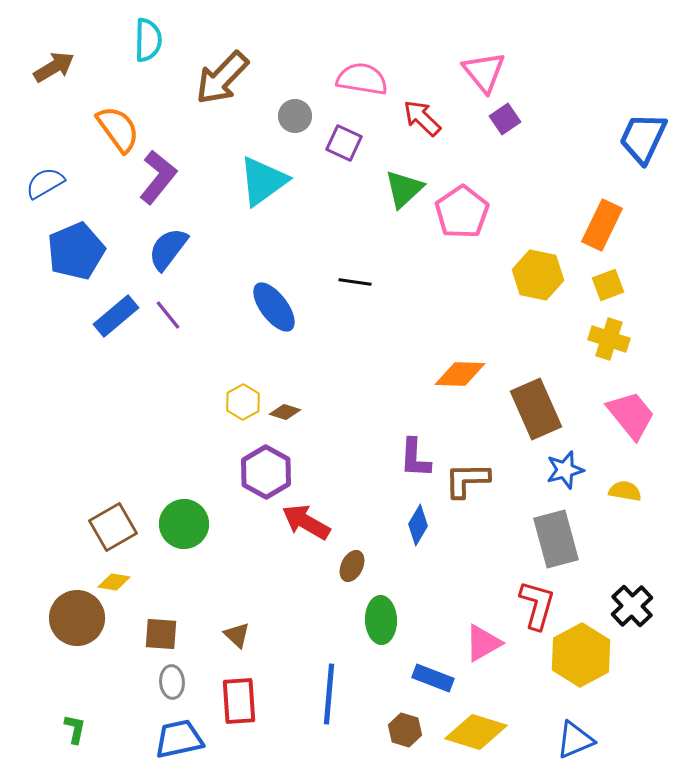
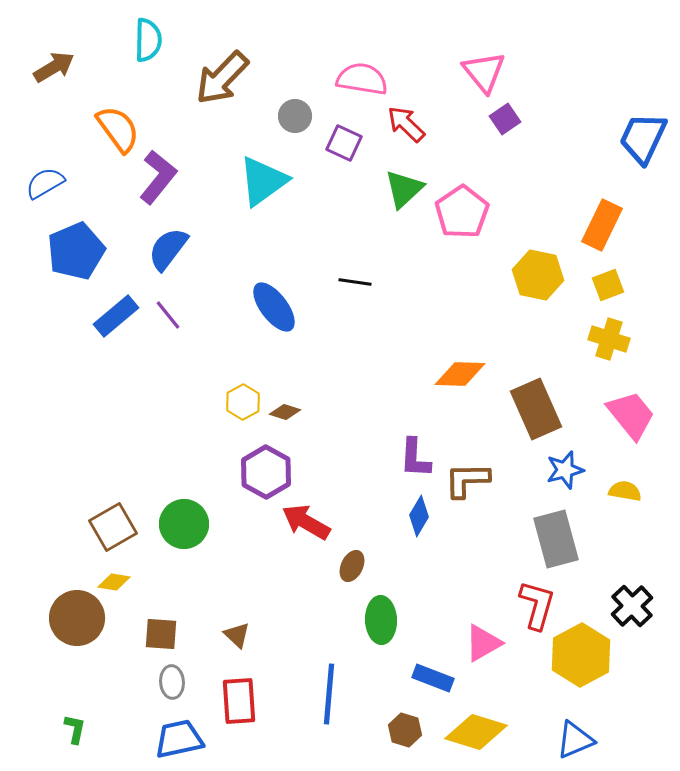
red arrow at (422, 118): moved 16 px left, 6 px down
blue diamond at (418, 525): moved 1 px right, 9 px up
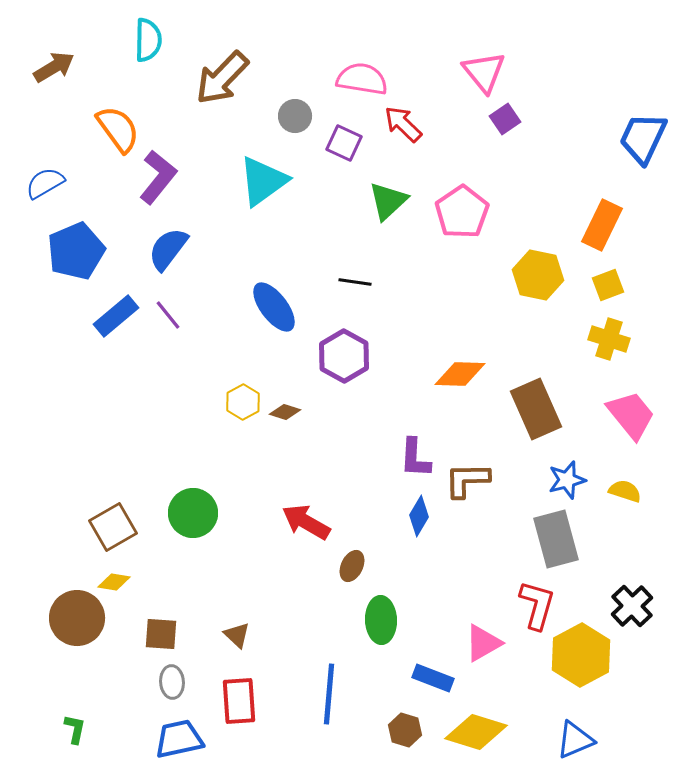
red arrow at (406, 124): moved 3 px left
green triangle at (404, 189): moved 16 px left, 12 px down
blue star at (565, 470): moved 2 px right, 10 px down
purple hexagon at (266, 472): moved 78 px right, 116 px up
yellow semicircle at (625, 491): rotated 8 degrees clockwise
green circle at (184, 524): moved 9 px right, 11 px up
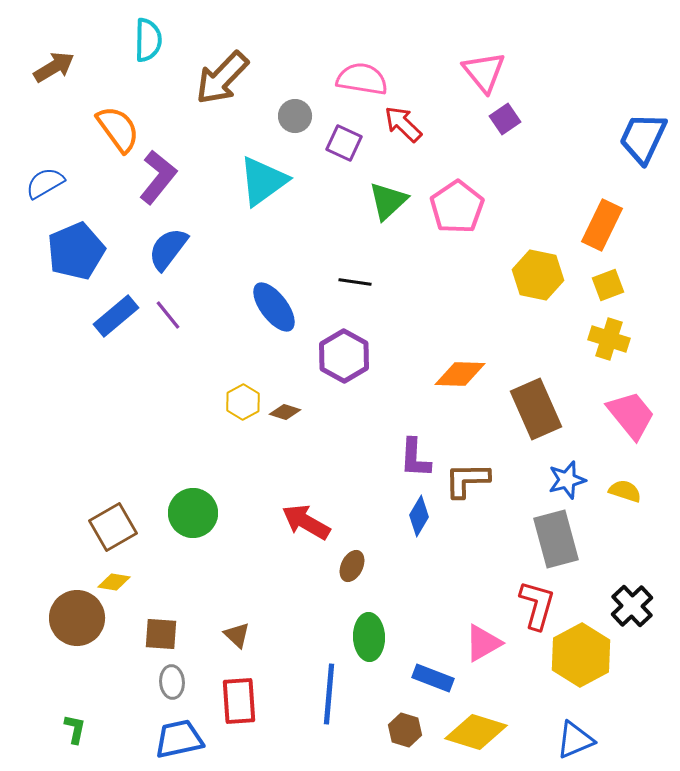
pink pentagon at (462, 212): moved 5 px left, 5 px up
green ellipse at (381, 620): moved 12 px left, 17 px down
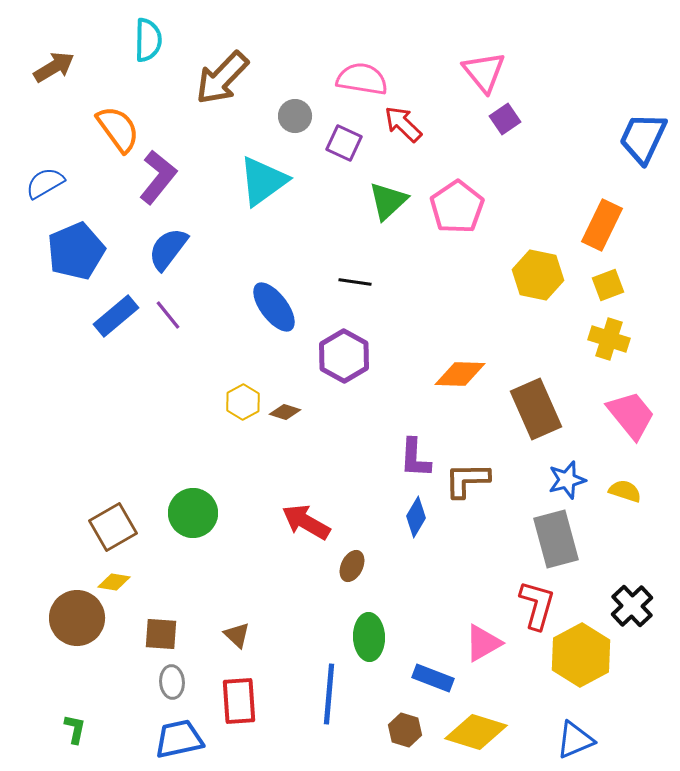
blue diamond at (419, 516): moved 3 px left, 1 px down
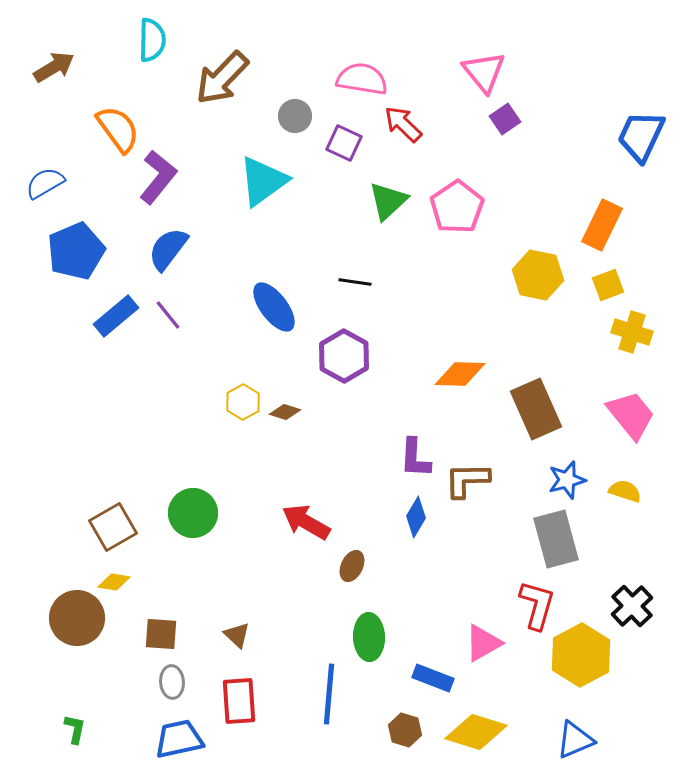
cyan semicircle at (148, 40): moved 4 px right
blue trapezoid at (643, 138): moved 2 px left, 2 px up
yellow cross at (609, 339): moved 23 px right, 7 px up
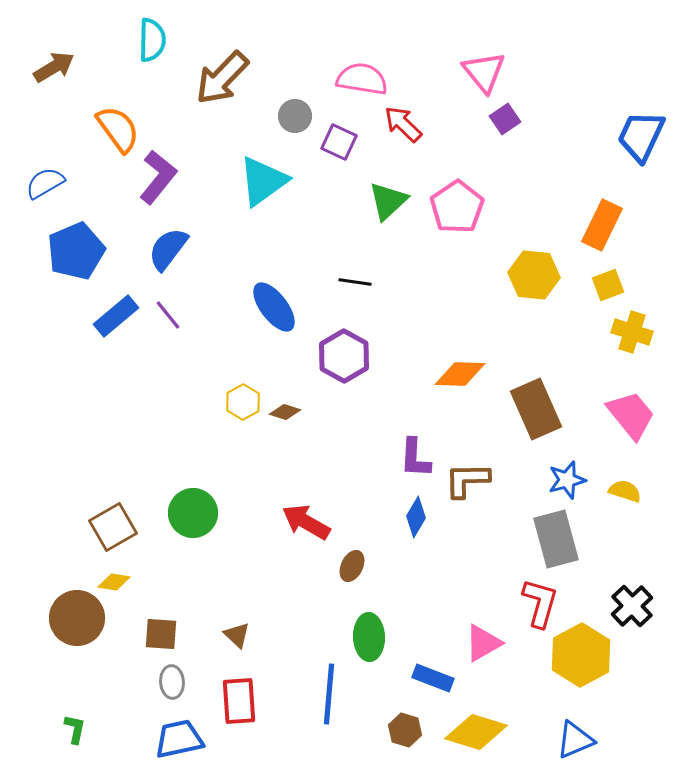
purple square at (344, 143): moved 5 px left, 1 px up
yellow hexagon at (538, 275): moved 4 px left; rotated 6 degrees counterclockwise
red L-shape at (537, 605): moved 3 px right, 2 px up
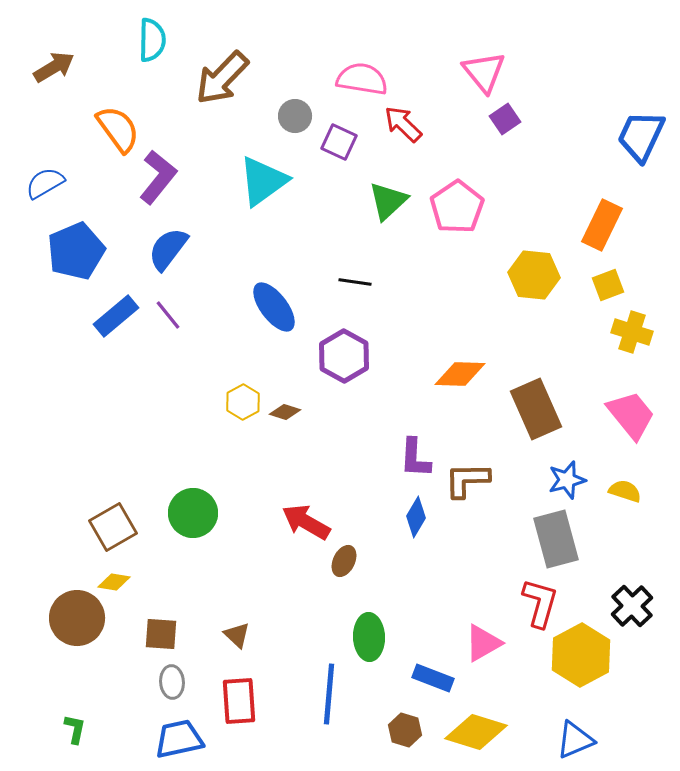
brown ellipse at (352, 566): moved 8 px left, 5 px up
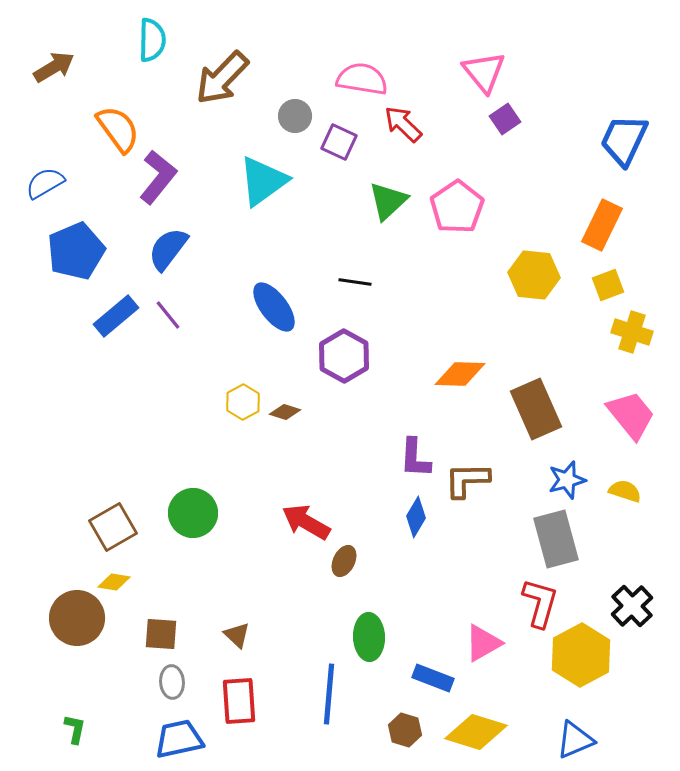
blue trapezoid at (641, 136): moved 17 px left, 4 px down
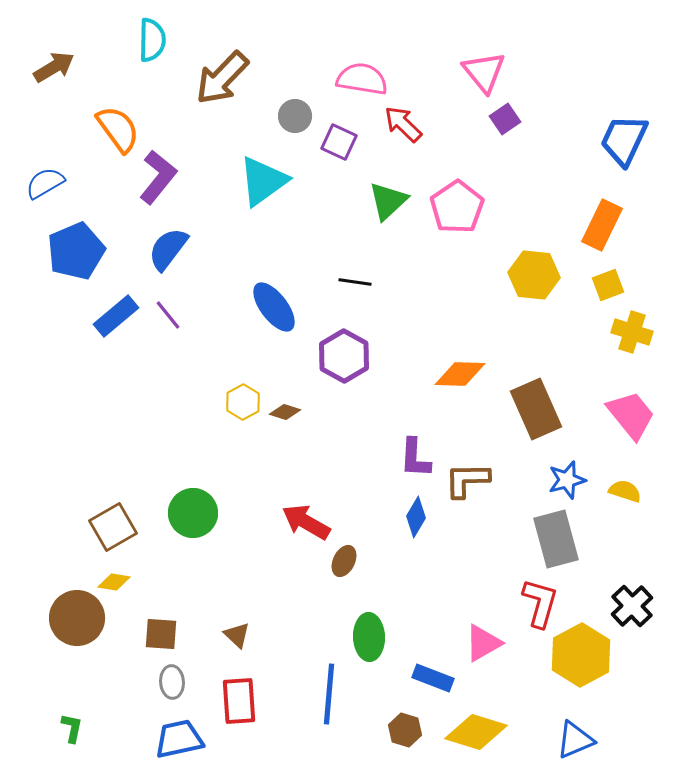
green L-shape at (75, 729): moved 3 px left, 1 px up
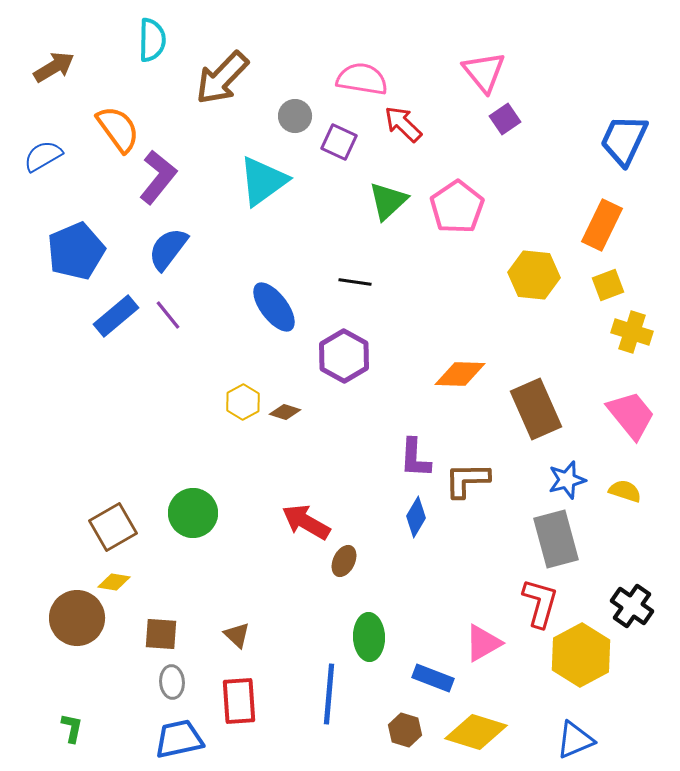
blue semicircle at (45, 183): moved 2 px left, 27 px up
black cross at (632, 606): rotated 12 degrees counterclockwise
